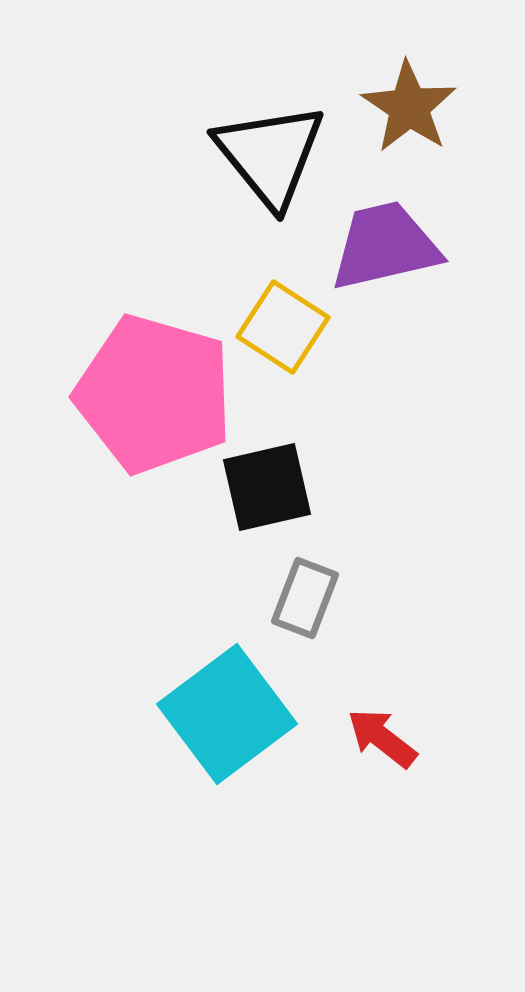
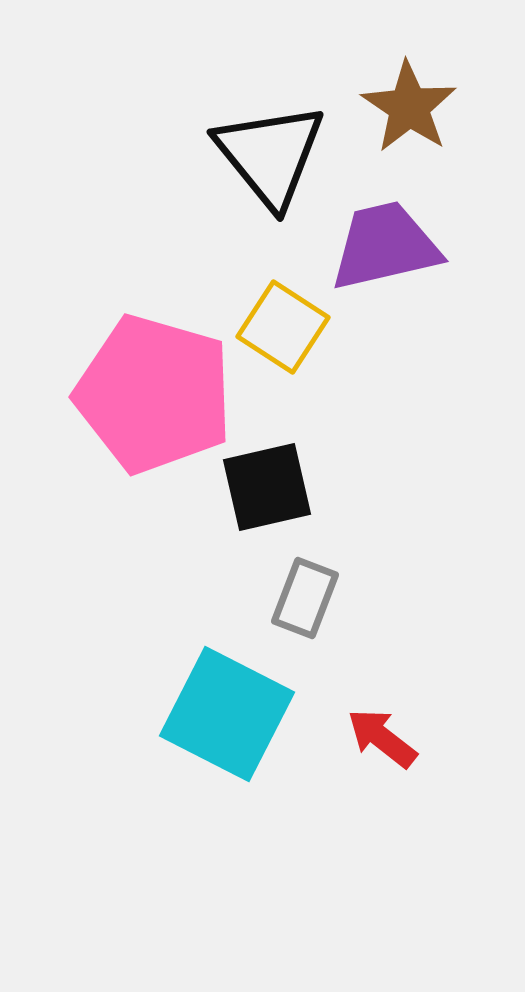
cyan square: rotated 26 degrees counterclockwise
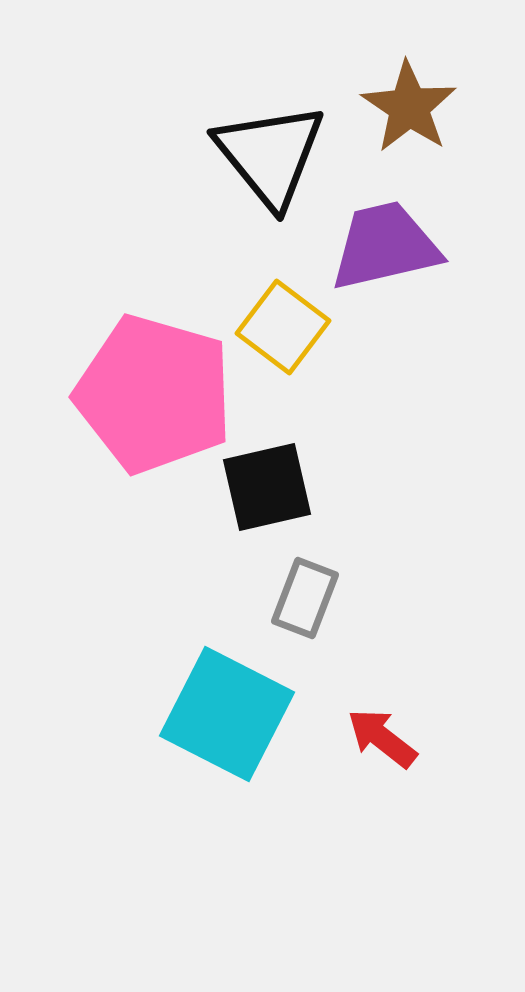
yellow square: rotated 4 degrees clockwise
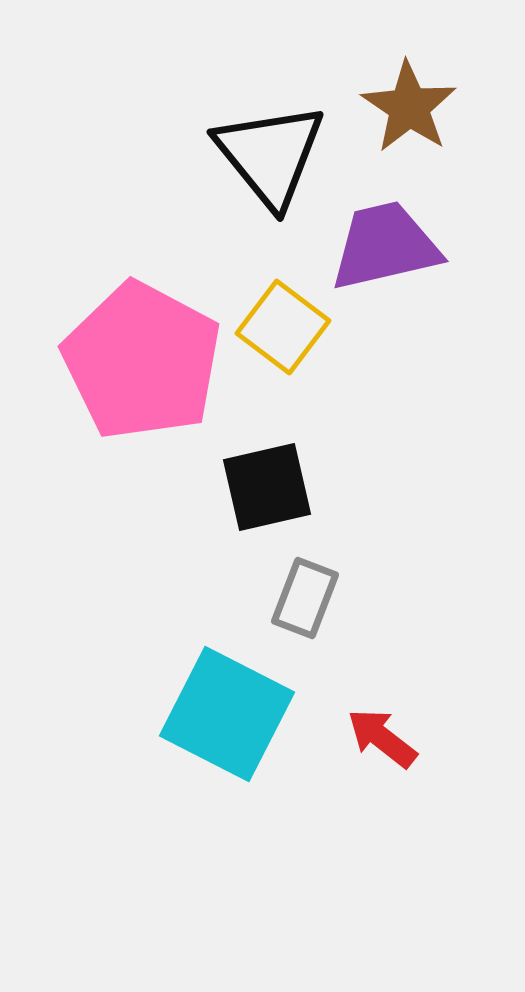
pink pentagon: moved 12 px left, 33 px up; rotated 12 degrees clockwise
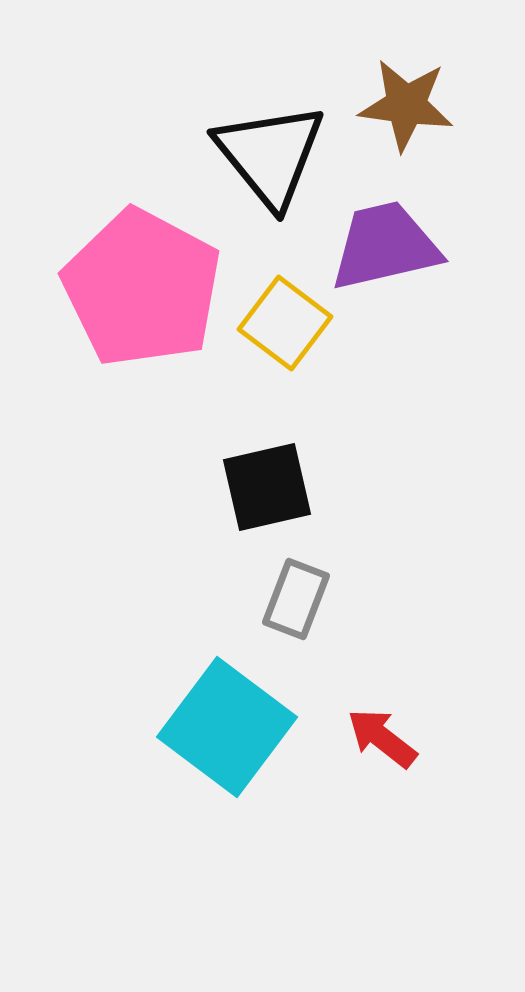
brown star: moved 3 px left, 2 px up; rotated 26 degrees counterclockwise
yellow square: moved 2 px right, 4 px up
pink pentagon: moved 73 px up
gray rectangle: moved 9 px left, 1 px down
cyan square: moved 13 px down; rotated 10 degrees clockwise
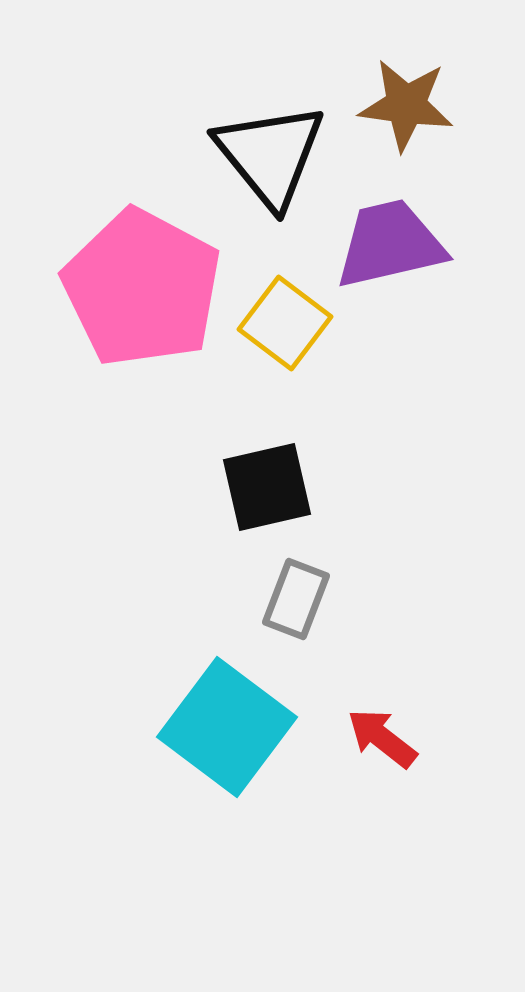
purple trapezoid: moved 5 px right, 2 px up
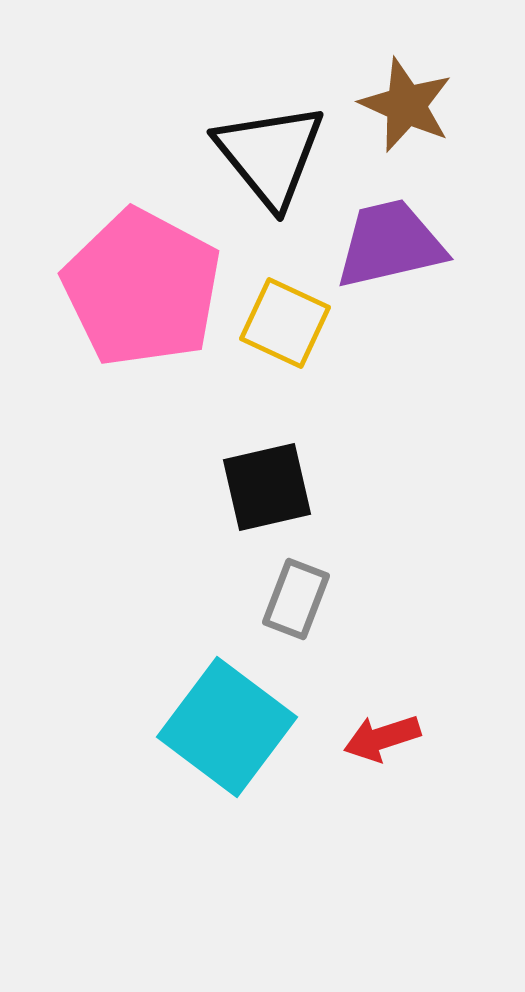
brown star: rotated 16 degrees clockwise
yellow square: rotated 12 degrees counterclockwise
red arrow: rotated 56 degrees counterclockwise
